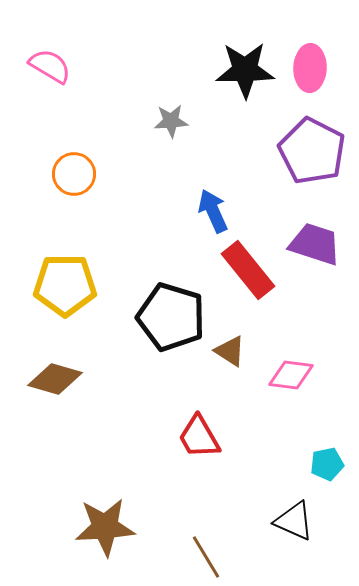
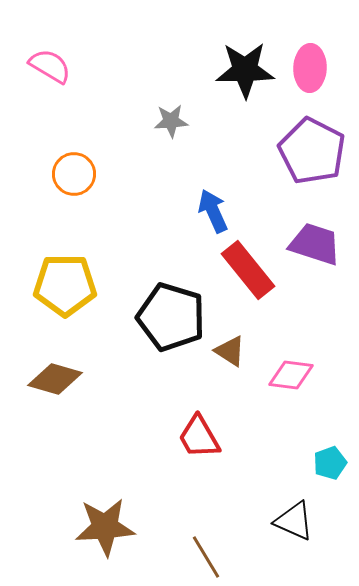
cyan pentagon: moved 3 px right, 1 px up; rotated 8 degrees counterclockwise
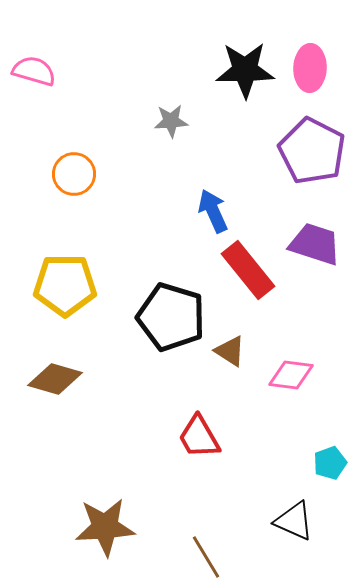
pink semicircle: moved 16 px left, 5 px down; rotated 15 degrees counterclockwise
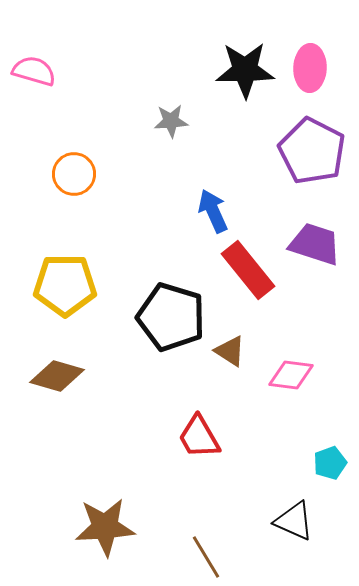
brown diamond: moved 2 px right, 3 px up
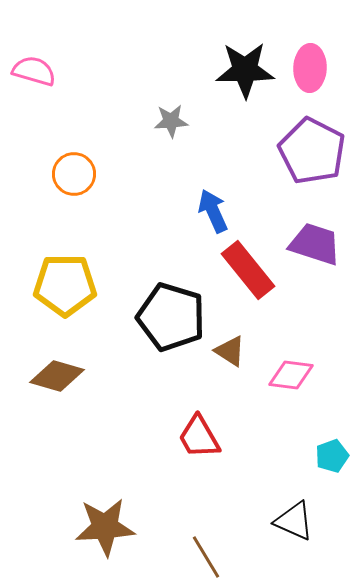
cyan pentagon: moved 2 px right, 7 px up
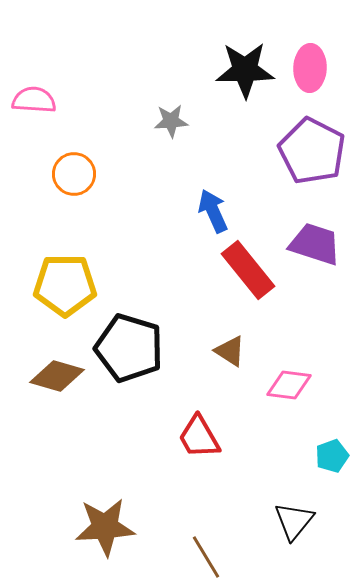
pink semicircle: moved 29 px down; rotated 12 degrees counterclockwise
black pentagon: moved 42 px left, 31 px down
pink diamond: moved 2 px left, 10 px down
black triangle: rotated 45 degrees clockwise
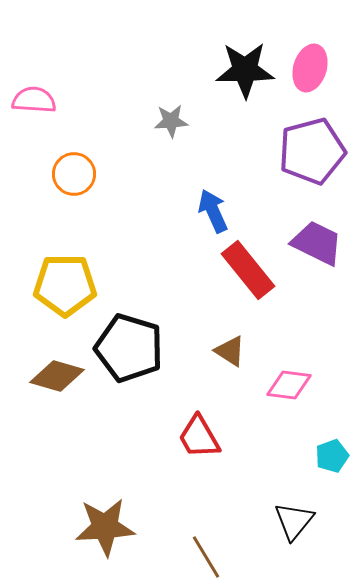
pink ellipse: rotated 15 degrees clockwise
purple pentagon: rotated 30 degrees clockwise
purple trapezoid: moved 2 px right, 1 px up; rotated 8 degrees clockwise
